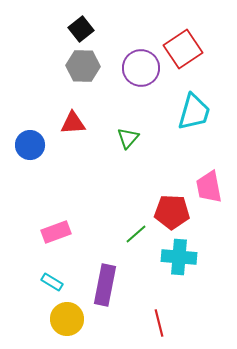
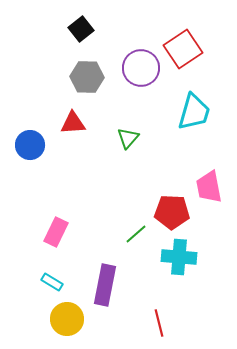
gray hexagon: moved 4 px right, 11 px down
pink rectangle: rotated 44 degrees counterclockwise
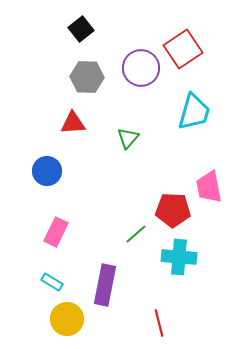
blue circle: moved 17 px right, 26 px down
red pentagon: moved 1 px right, 2 px up
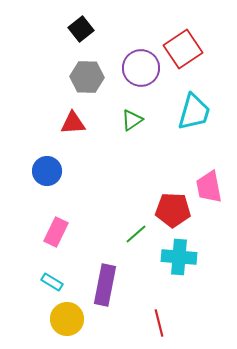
green triangle: moved 4 px right, 18 px up; rotated 15 degrees clockwise
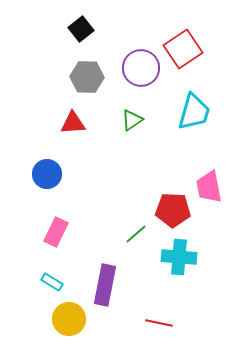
blue circle: moved 3 px down
yellow circle: moved 2 px right
red line: rotated 64 degrees counterclockwise
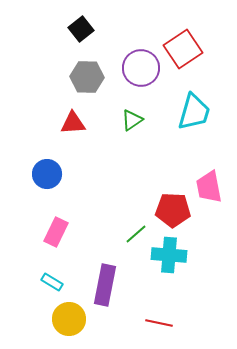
cyan cross: moved 10 px left, 2 px up
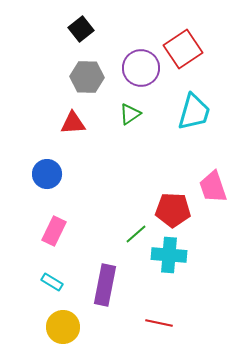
green triangle: moved 2 px left, 6 px up
pink trapezoid: moved 4 px right; rotated 8 degrees counterclockwise
pink rectangle: moved 2 px left, 1 px up
yellow circle: moved 6 px left, 8 px down
